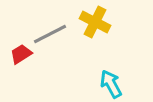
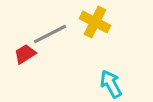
red trapezoid: moved 4 px right
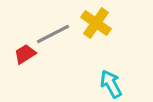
yellow cross: moved 1 px right, 1 px down; rotated 8 degrees clockwise
gray line: moved 3 px right
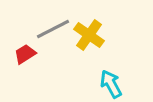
yellow cross: moved 7 px left, 12 px down
gray line: moved 5 px up
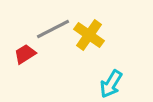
cyan arrow: rotated 120 degrees counterclockwise
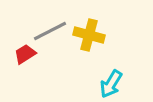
gray line: moved 3 px left, 2 px down
yellow cross: rotated 20 degrees counterclockwise
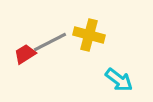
gray line: moved 11 px down
cyan arrow: moved 8 px right, 4 px up; rotated 84 degrees counterclockwise
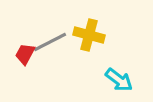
red trapezoid: rotated 30 degrees counterclockwise
